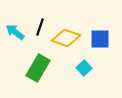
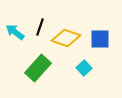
green rectangle: rotated 12 degrees clockwise
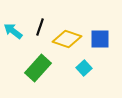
cyan arrow: moved 2 px left, 1 px up
yellow diamond: moved 1 px right, 1 px down
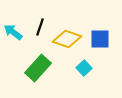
cyan arrow: moved 1 px down
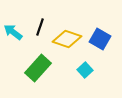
blue square: rotated 30 degrees clockwise
cyan square: moved 1 px right, 2 px down
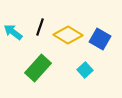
yellow diamond: moved 1 px right, 4 px up; rotated 12 degrees clockwise
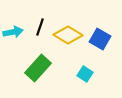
cyan arrow: rotated 132 degrees clockwise
cyan square: moved 4 px down; rotated 14 degrees counterclockwise
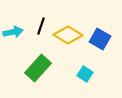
black line: moved 1 px right, 1 px up
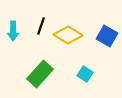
cyan arrow: moved 1 px up; rotated 102 degrees clockwise
blue square: moved 7 px right, 3 px up
green rectangle: moved 2 px right, 6 px down
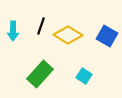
cyan square: moved 1 px left, 2 px down
